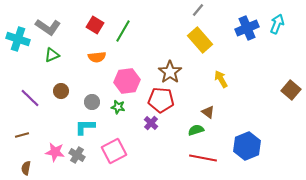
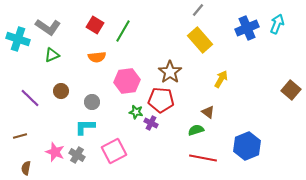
yellow arrow: rotated 60 degrees clockwise
green star: moved 18 px right, 5 px down
purple cross: rotated 16 degrees counterclockwise
brown line: moved 2 px left, 1 px down
pink star: rotated 12 degrees clockwise
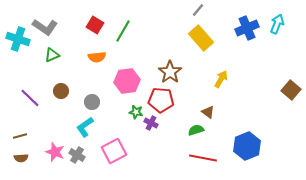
gray L-shape: moved 3 px left
yellow rectangle: moved 1 px right, 2 px up
cyan L-shape: rotated 35 degrees counterclockwise
brown semicircle: moved 5 px left, 10 px up; rotated 104 degrees counterclockwise
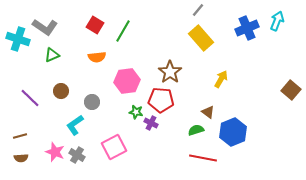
cyan arrow: moved 3 px up
cyan L-shape: moved 10 px left, 2 px up
blue hexagon: moved 14 px left, 14 px up
pink square: moved 4 px up
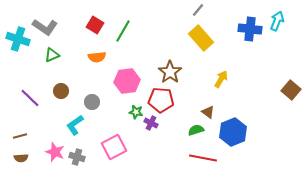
blue cross: moved 3 px right, 1 px down; rotated 30 degrees clockwise
gray cross: moved 2 px down; rotated 14 degrees counterclockwise
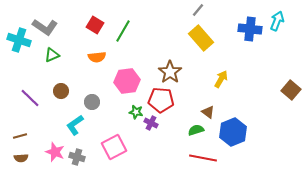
cyan cross: moved 1 px right, 1 px down
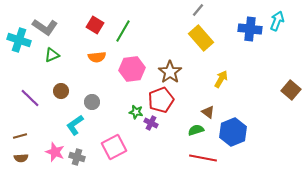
pink hexagon: moved 5 px right, 12 px up
red pentagon: rotated 25 degrees counterclockwise
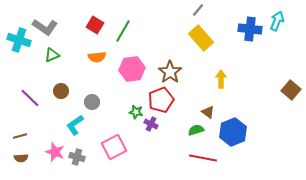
yellow arrow: rotated 30 degrees counterclockwise
purple cross: moved 1 px down
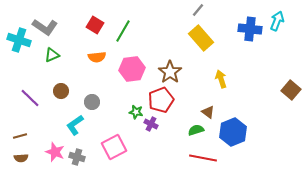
yellow arrow: rotated 18 degrees counterclockwise
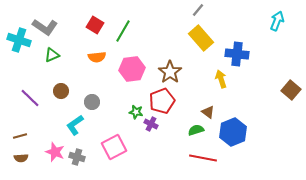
blue cross: moved 13 px left, 25 px down
red pentagon: moved 1 px right, 1 px down
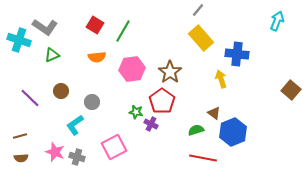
red pentagon: rotated 15 degrees counterclockwise
brown triangle: moved 6 px right, 1 px down
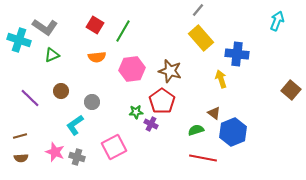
brown star: moved 1 px up; rotated 20 degrees counterclockwise
green star: rotated 16 degrees counterclockwise
